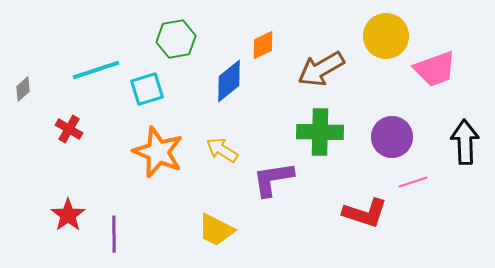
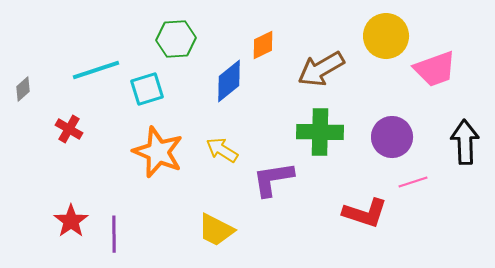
green hexagon: rotated 6 degrees clockwise
red star: moved 3 px right, 6 px down
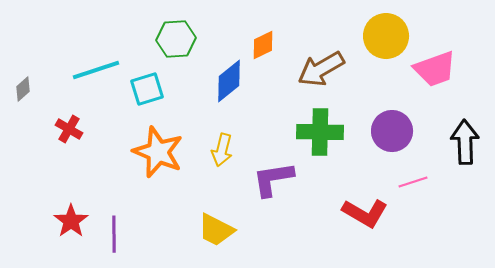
purple circle: moved 6 px up
yellow arrow: rotated 108 degrees counterclockwise
red L-shape: rotated 12 degrees clockwise
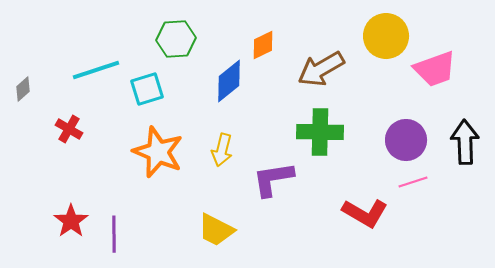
purple circle: moved 14 px right, 9 px down
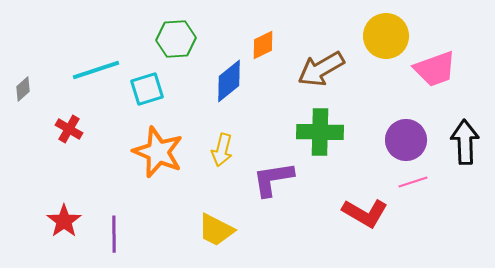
red star: moved 7 px left
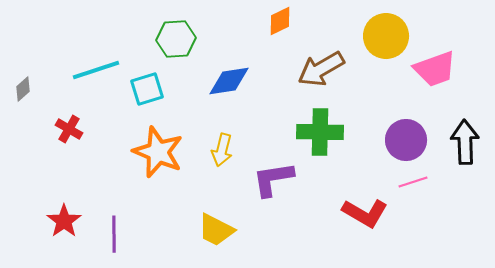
orange diamond: moved 17 px right, 24 px up
blue diamond: rotated 30 degrees clockwise
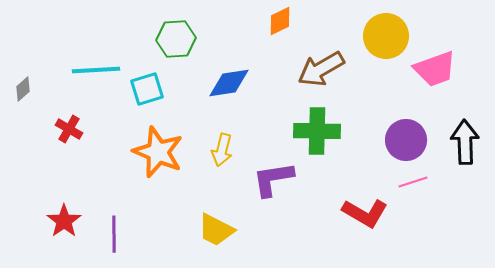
cyan line: rotated 15 degrees clockwise
blue diamond: moved 2 px down
green cross: moved 3 px left, 1 px up
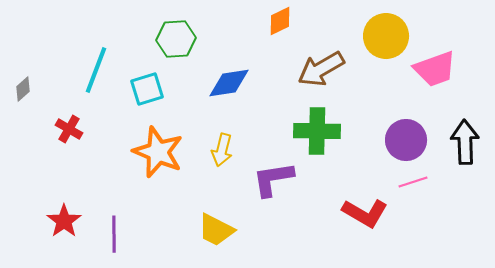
cyan line: rotated 66 degrees counterclockwise
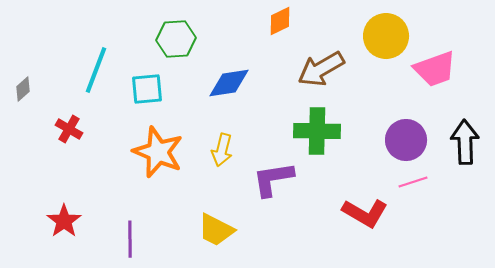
cyan square: rotated 12 degrees clockwise
purple line: moved 16 px right, 5 px down
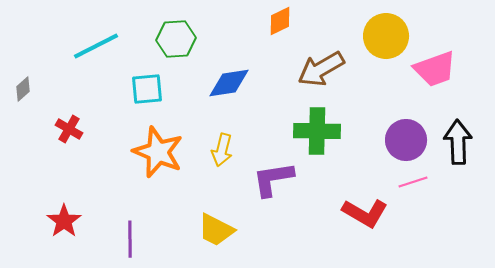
cyan line: moved 24 px up; rotated 42 degrees clockwise
black arrow: moved 7 px left
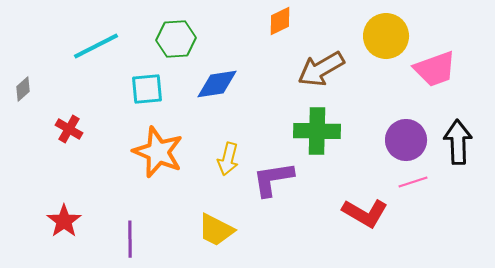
blue diamond: moved 12 px left, 1 px down
yellow arrow: moved 6 px right, 9 px down
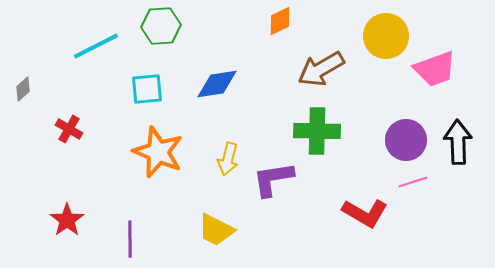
green hexagon: moved 15 px left, 13 px up
red star: moved 3 px right, 1 px up
